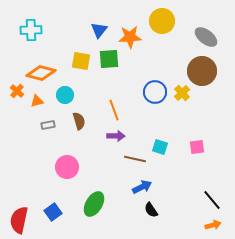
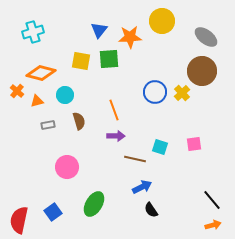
cyan cross: moved 2 px right, 2 px down; rotated 15 degrees counterclockwise
pink square: moved 3 px left, 3 px up
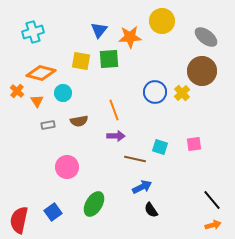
cyan circle: moved 2 px left, 2 px up
orange triangle: rotated 48 degrees counterclockwise
brown semicircle: rotated 96 degrees clockwise
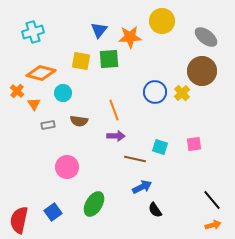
orange triangle: moved 3 px left, 3 px down
brown semicircle: rotated 18 degrees clockwise
black semicircle: moved 4 px right
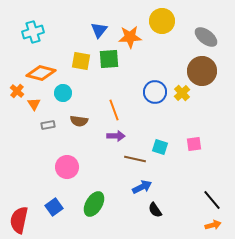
blue square: moved 1 px right, 5 px up
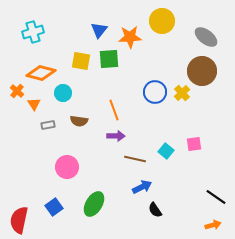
cyan square: moved 6 px right, 4 px down; rotated 21 degrees clockwise
black line: moved 4 px right, 3 px up; rotated 15 degrees counterclockwise
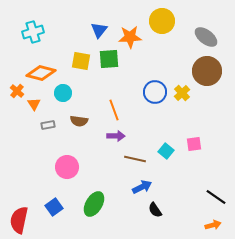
brown circle: moved 5 px right
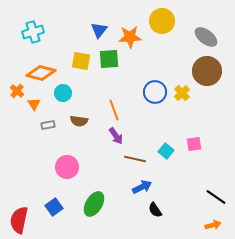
purple arrow: rotated 54 degrees clockwise
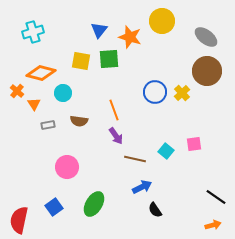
orange star: rotated 20 degrees clockwise
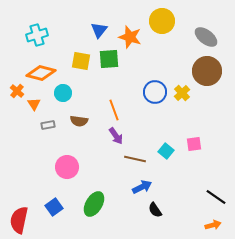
cyan cross: moved 4 px right, 3 px down
